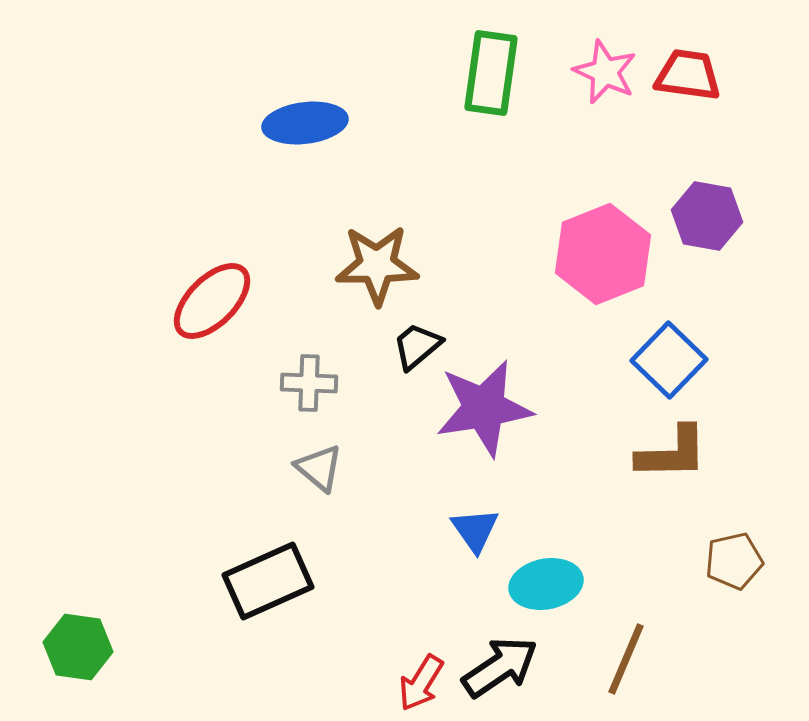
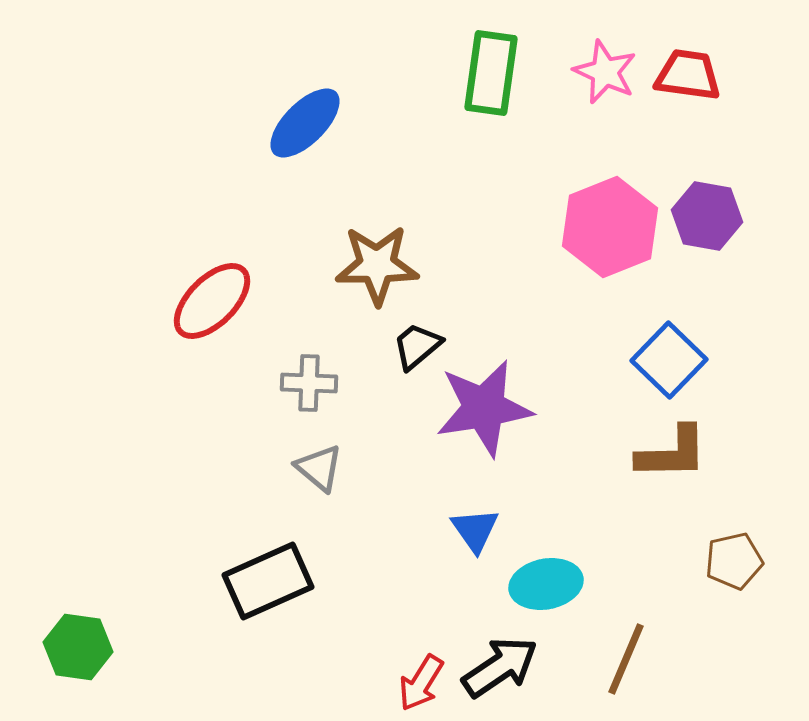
blue ellipse: rotated 38 degrees counterclockwise
pink hexagon: moved 7 px right, 27 px up
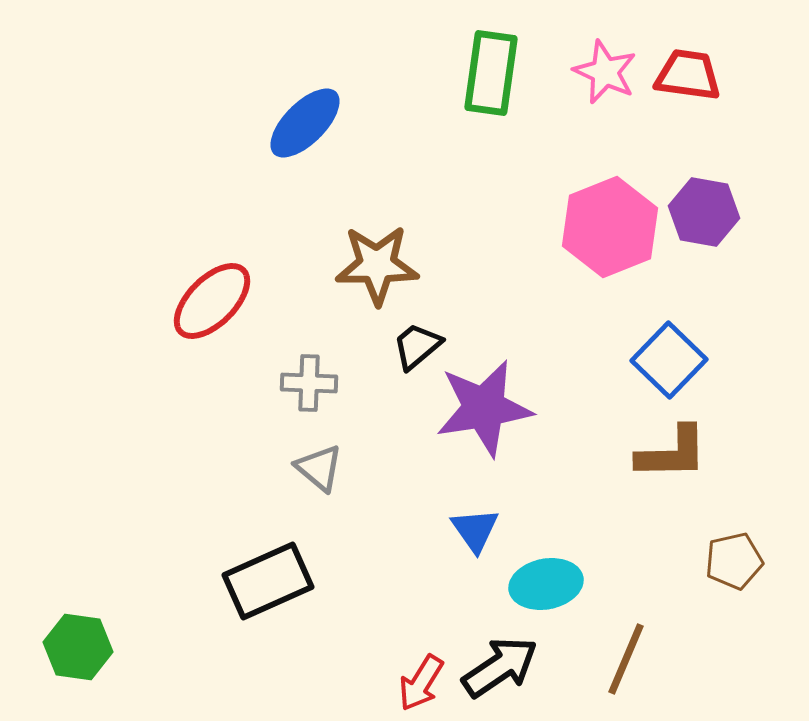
purple hexagon: moved 3 px left, 4 px up
